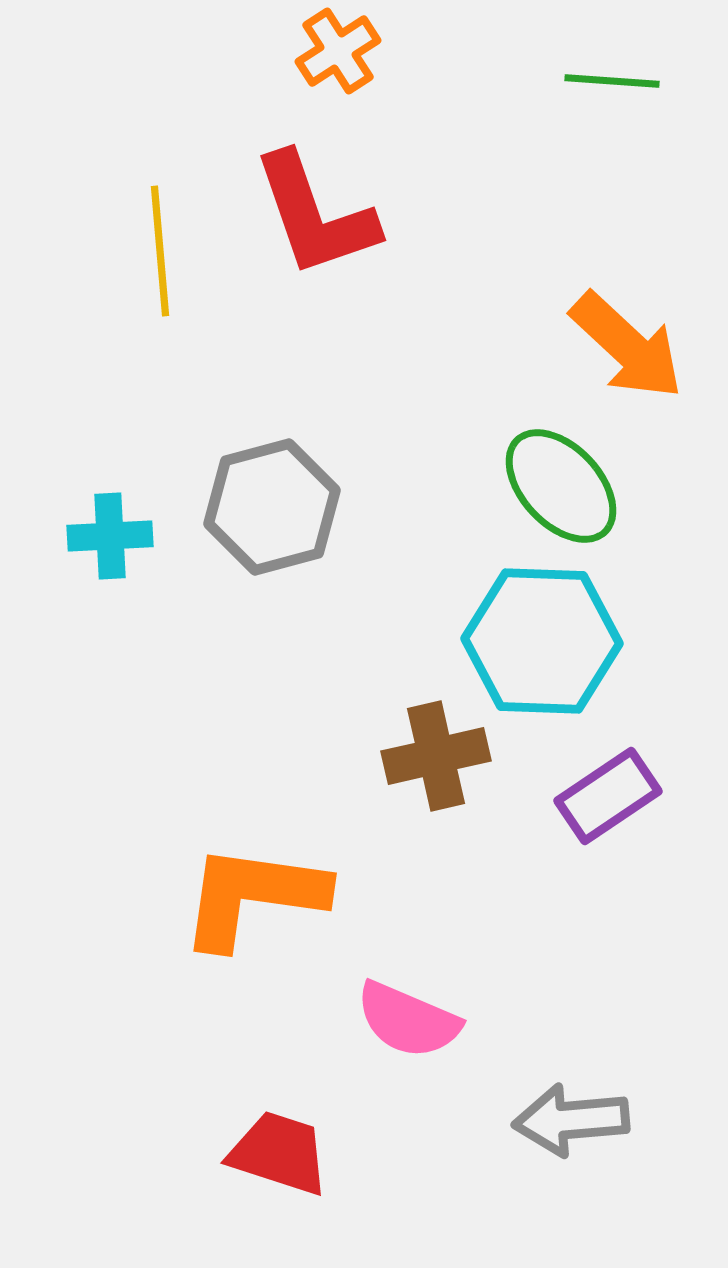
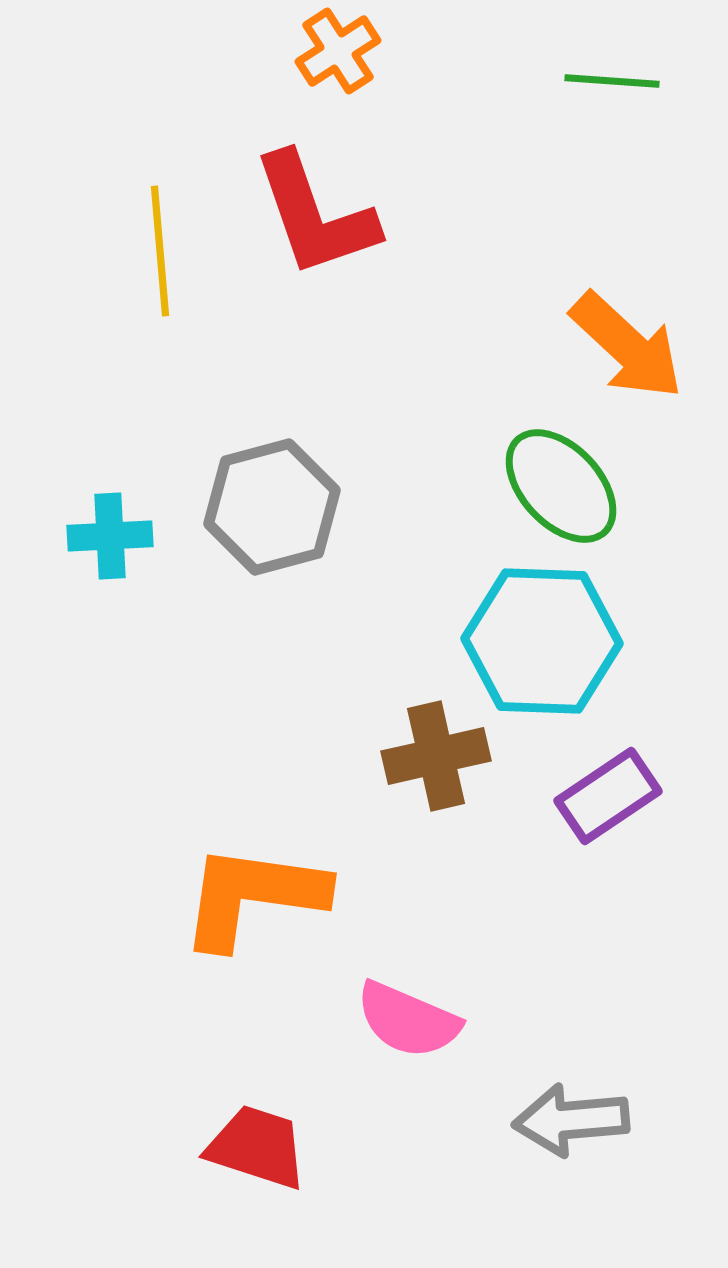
red trapezoid: moved 22 px left, 6 px up
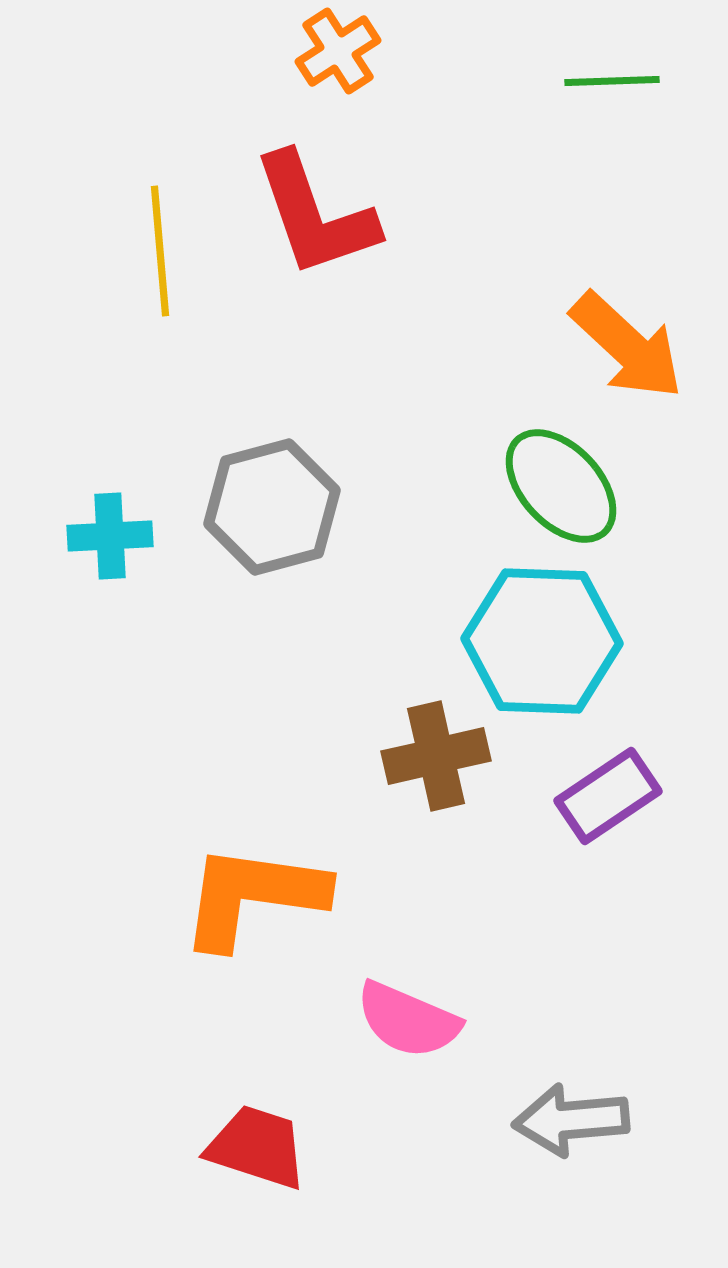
green line: rotated 6 degrees counterclockwise
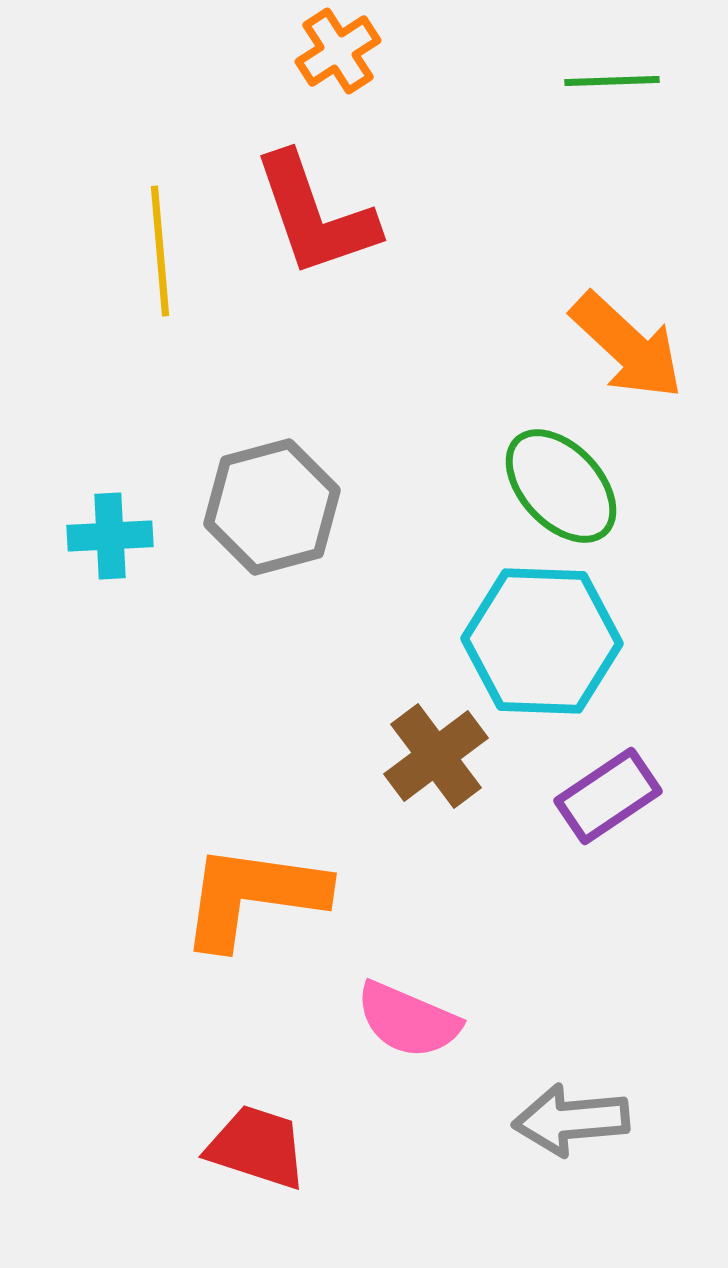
brown cross: rotated 24 degrees counterclockwise
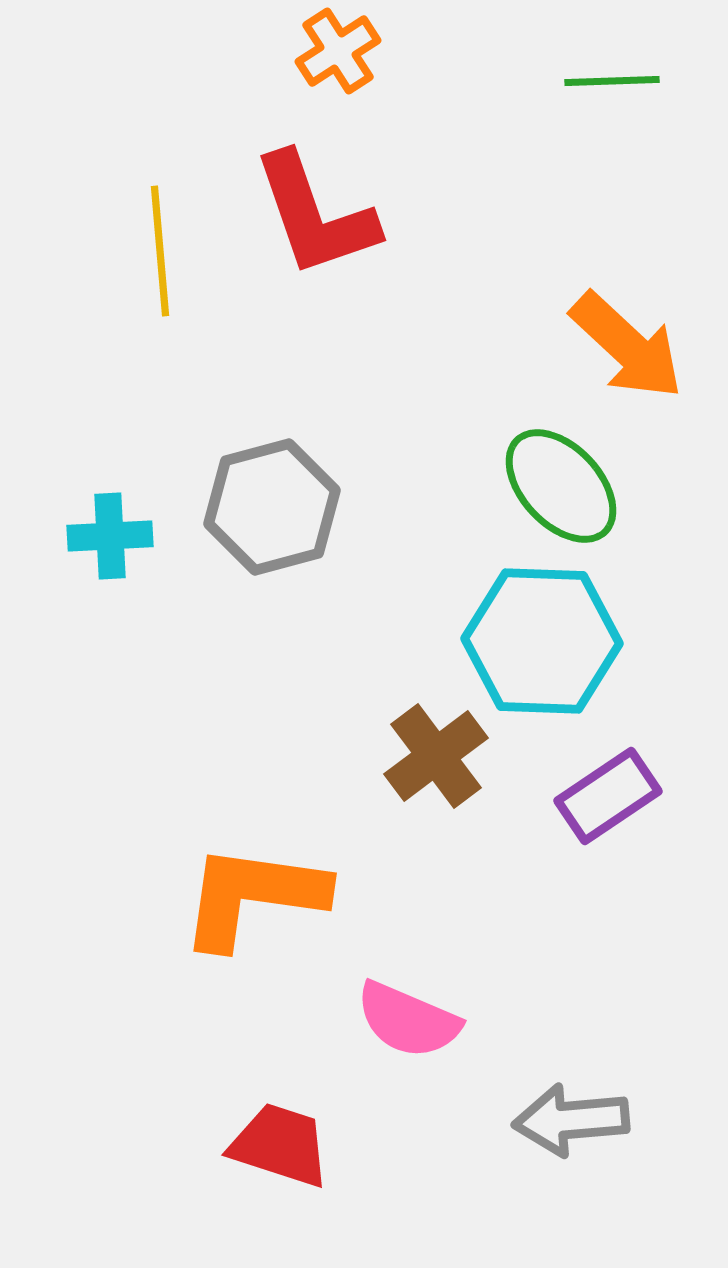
red trapezoid: moved 23 px right, 2 px up
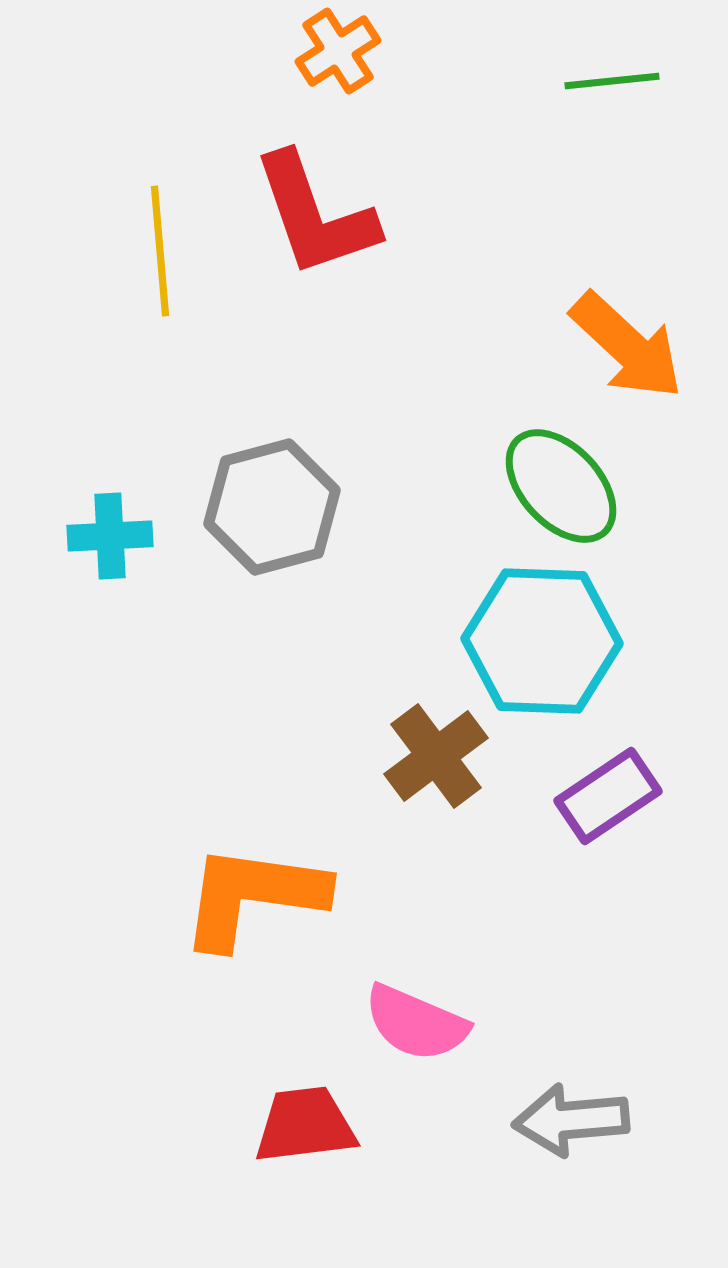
green line: rotated 4 degrees counterclockwise
pink semicircle: moved 8 px right, 3 px down
red trapezoid: moved 25 px right, 20 px up; rotated 25 degrees counterclockwise
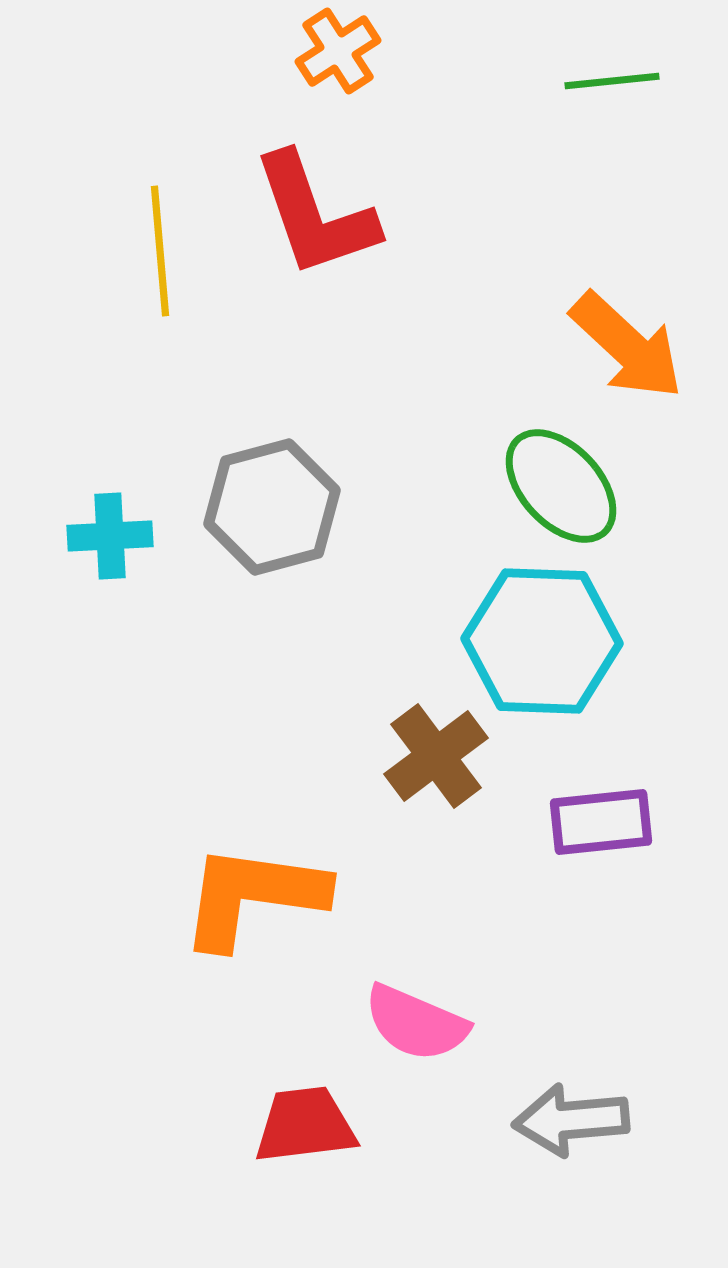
purple rectangle: moved 7 px left, 26 px down; rotated 28 degrees clockwise
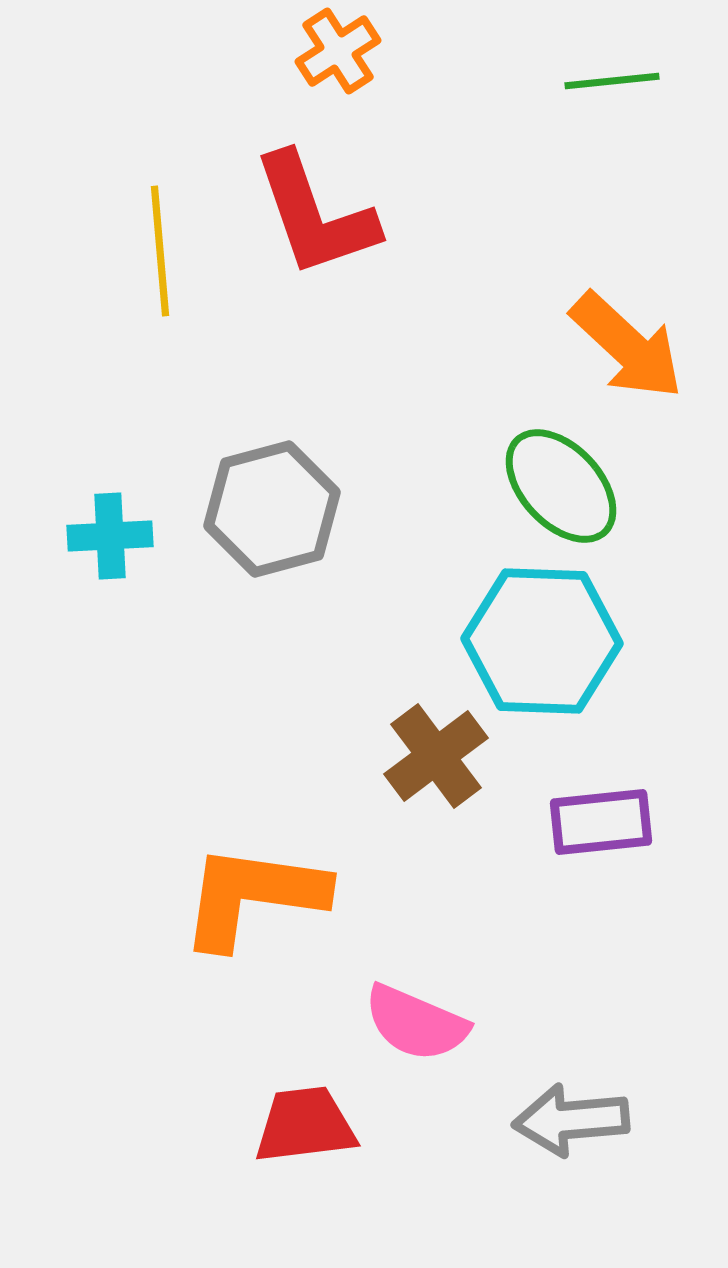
gray hexagon: moved 2 px down
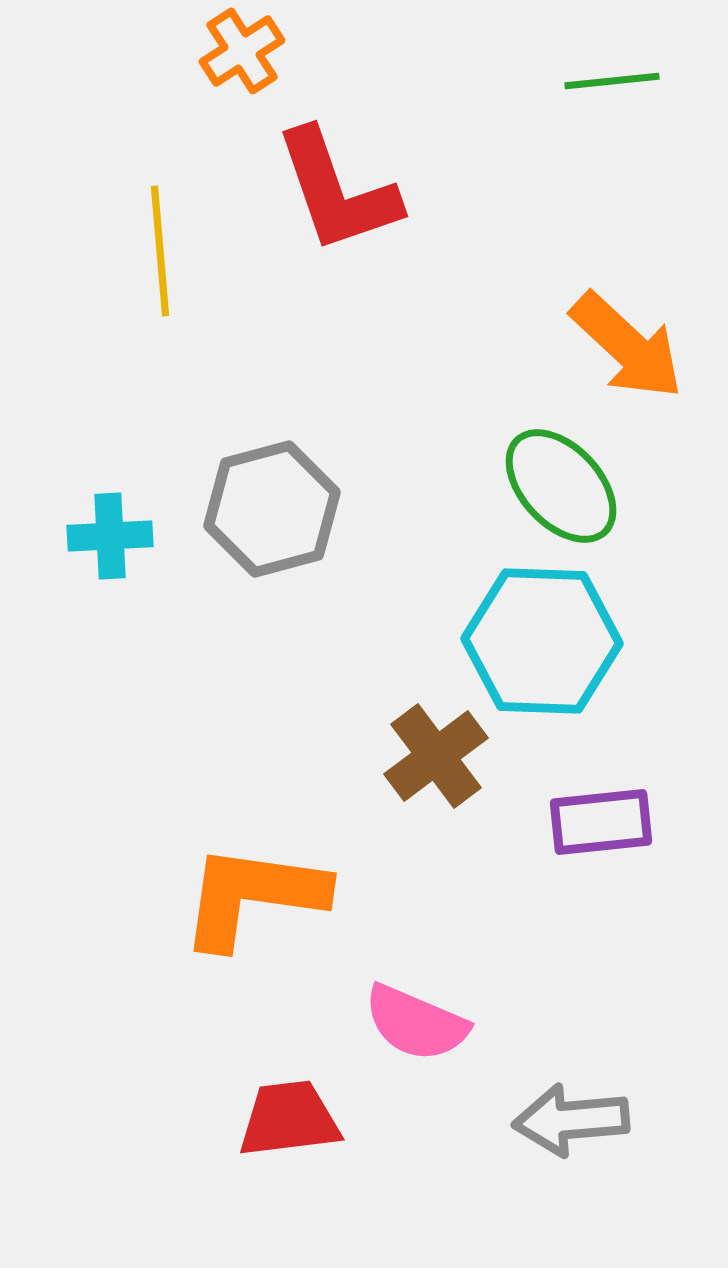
orange cross: moved 96 px left
red L-shape: moved 22 px right, 24 px up
red trapezoid: moved 16 px left, 6 px up
